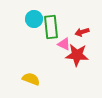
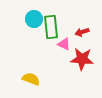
red star: moved 5 px right, 4 px down
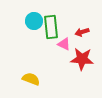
cyan circle: moved 2 px down
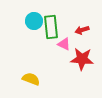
red arrow: moved 2 px up
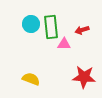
cyan circle: moved 3 px left, 3 px down
pink triangle: rotated 24 degrees counterclockwise
red star: moved 2 px right, 18 px down
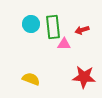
green rectangle: moved 2 px right
